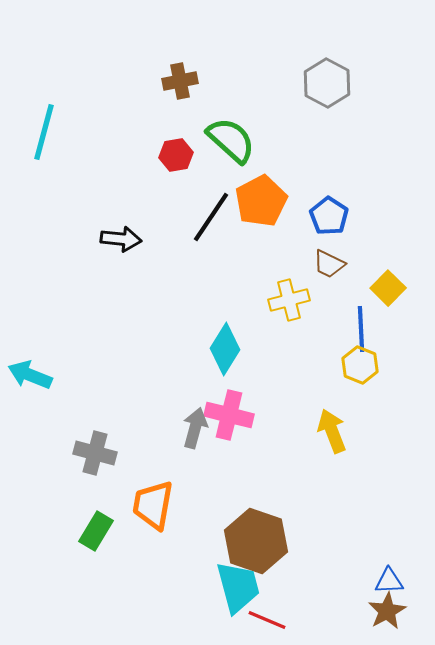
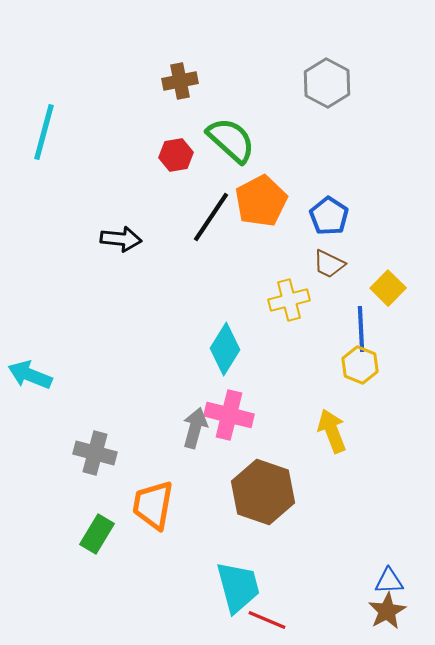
green rectangle: moved 1 px right, 3 px down
brown hexagon: moved 7 px right, 49 px up
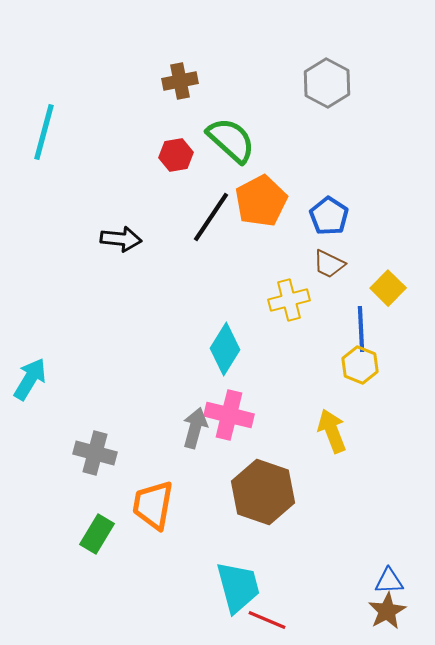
cyan arrow: moved 4 px down; rotated 99 degrees clockwise
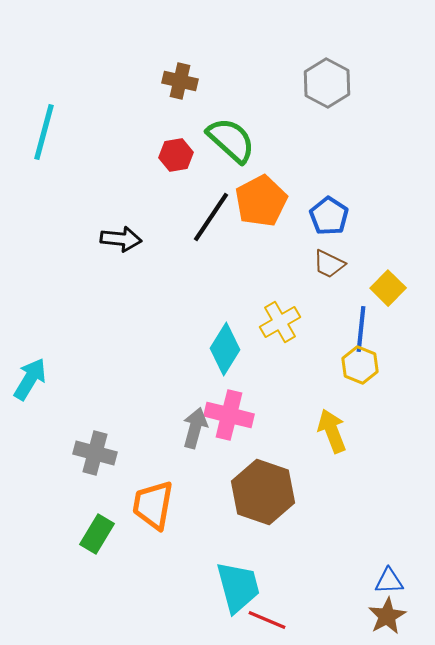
brown cross: rotated 24 degrees clockwise
yellow cross: moved 9 px left, 22 px down; rotated 15 degrees counterclockwise
blue line: rotated 9 degrees clockwise
brown star: moved 5 px down
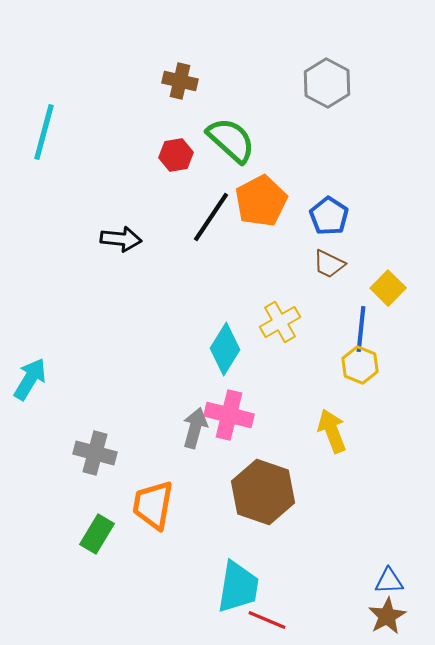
cyan trapezoid: rotated 24 degrees clockwise
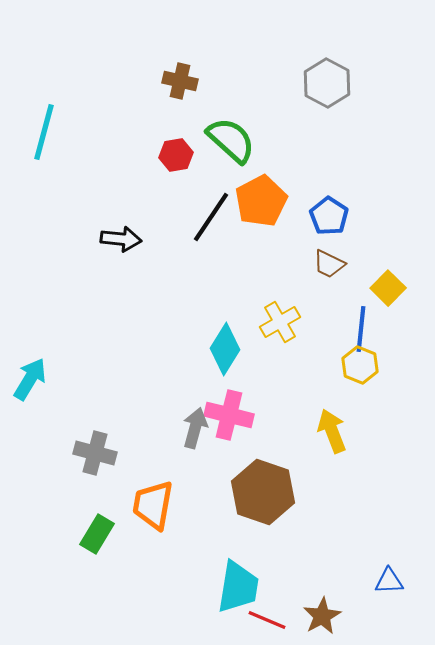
brown star: moved 65 px left
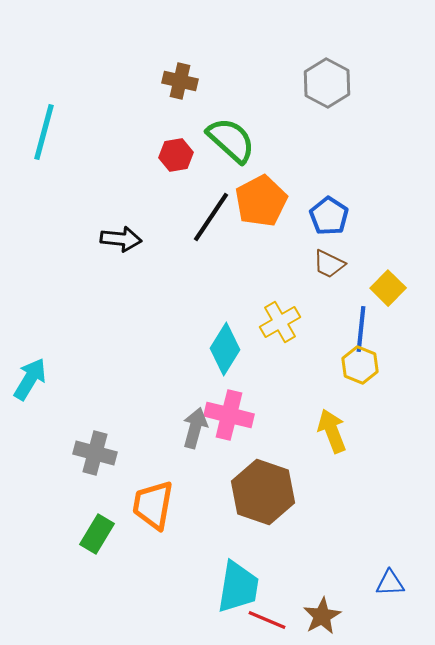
blue triangle: moved 1 px right, 2 px down
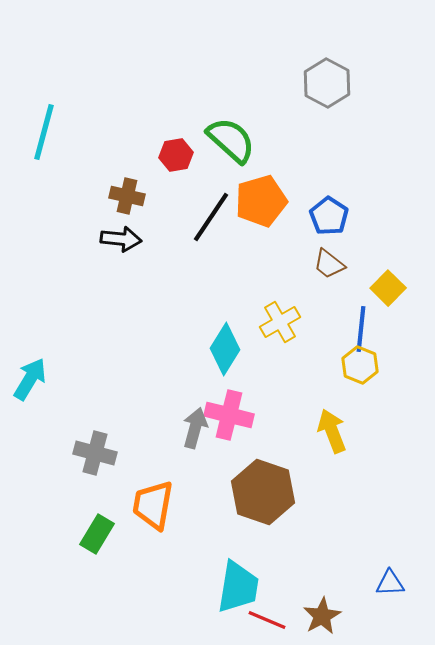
brown cross: moved 53 px left, 115 px down
orange pentagon: rotated 12 degrees clockwise
brown trapezoid: rotated 12 degrees clockwise
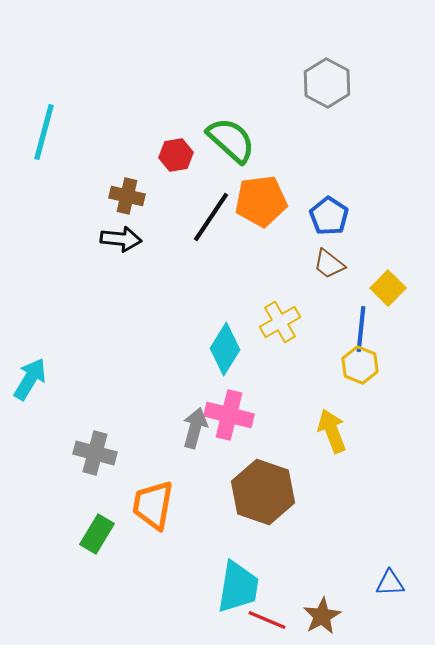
orange pentagon: rotated 9 degrees clockwise
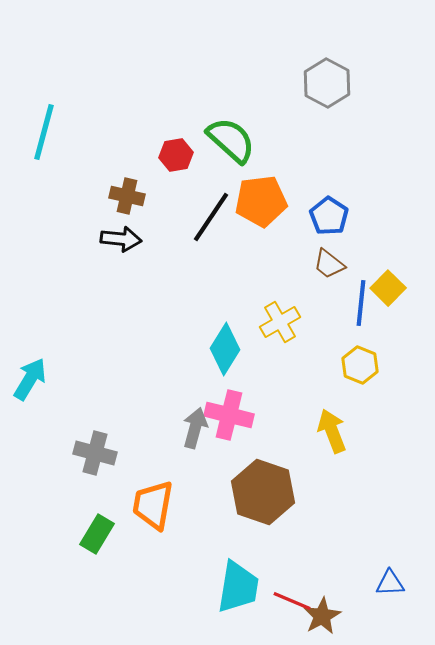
blue line: moved 26 px up
red line: moved 25 px right, 19 px up
